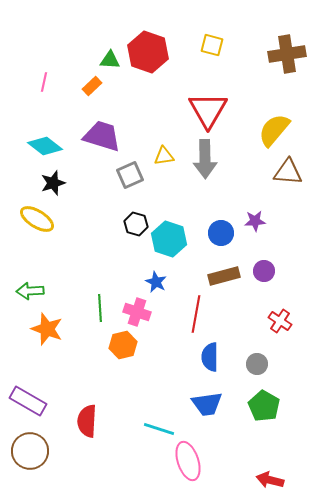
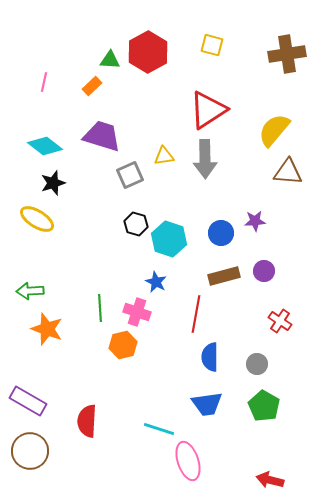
red hexagon: rotated 12 degrees clockwise
red triangle: rotated 27 degrees clockwise
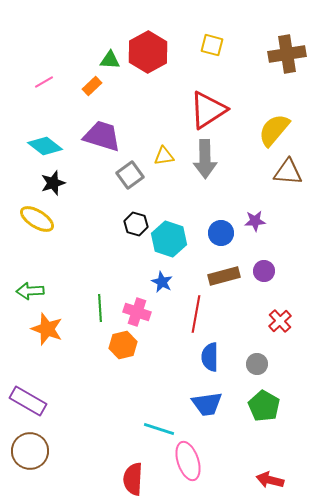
pink line: rotated 48 degrees clockwise
gray square: rotated 12 degrees counterclockwise
blue star: moved 6 px right
red cross: rotated 15 degrees clockwise
red semicircle: moved 46 px right, 58 px down
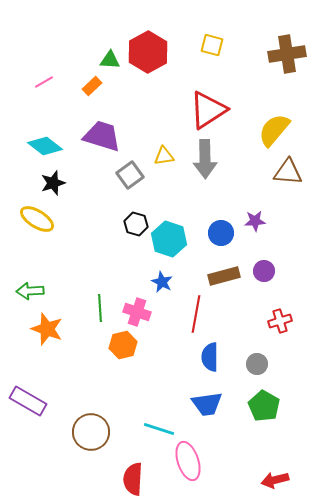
red cross: rotated 25 degrees clockwise
brown circle: moved 61 px right, 19 px up
red arrow: moved 5 px right; rotated 28 degrees counterclockwise
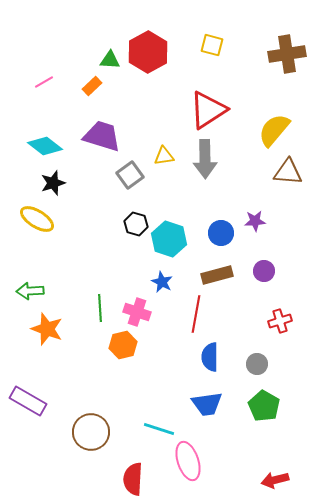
brown rectangle: moved 7 px left, 1 px up
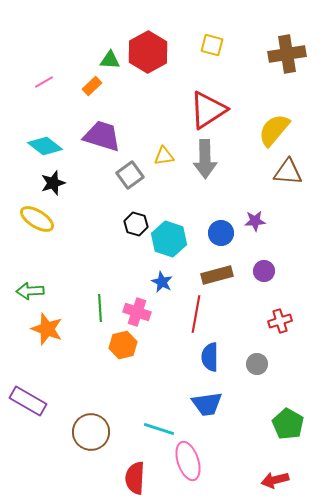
green pentagon: moved 24 px right, 18 px down
red semicircle: moved 2 px right, 1 px up
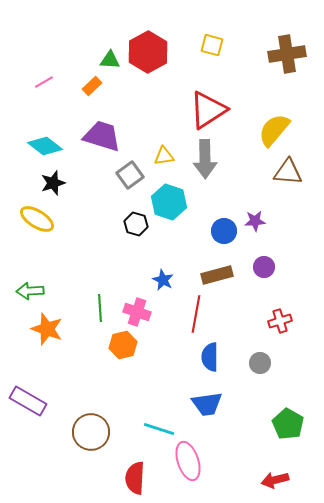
blue circle: moved 3 px right, 2 px up
cyan hexagon: moved 37 px up
purple circle: moved 4 px up
blue star: moved 1 px right, 2 px up
gray circle: moved 3 px right, 1 px up
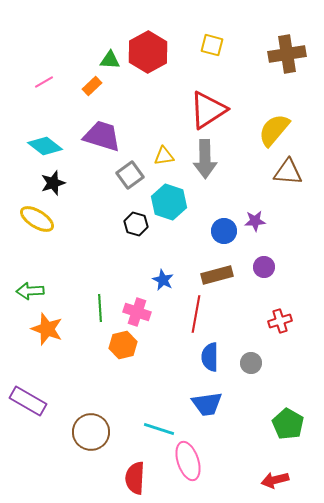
gray circle: moved 9 px left
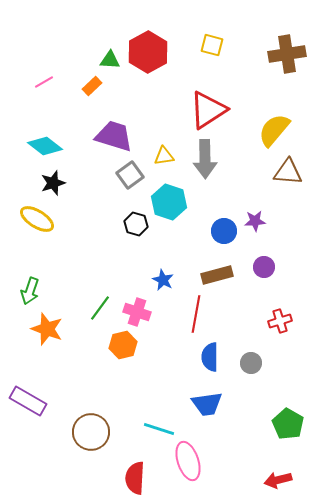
purple trapezoid: moved 12 px right
green arrow: rotated 68 degrees counterclockwise
green line: rotated 40 degrees clockwise
red arrow: moved 3 px right
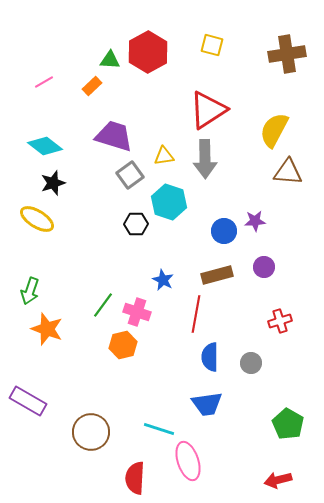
yellow semicircle: rotated 12 degrees counterclockwise
black hexagon: rotated 15 degrees counterclockwise
green line: moved 3 px right, 3 px up
